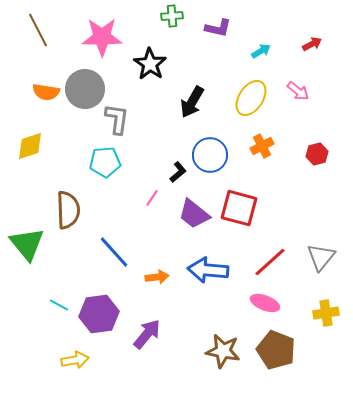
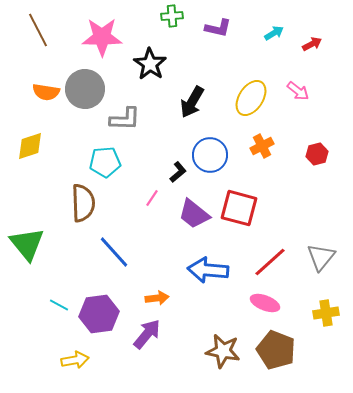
cyan arrow: moved 13 px right, 18 px up
gray L-shape: moved 8 px right; rotated 84 degrees clockwise
brown semicircle: moved 15 px right, 7 px up
orange arrow: moved 21 px down
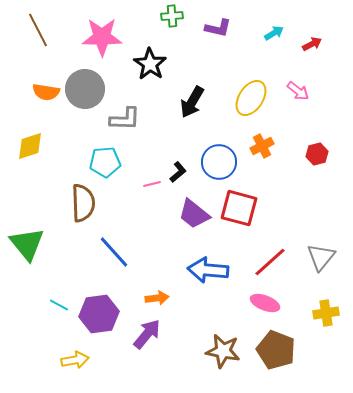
blue circle: moved 9 px right, 7 px down
pink line: moved 14 px up; rotated 42 degrees clockwise
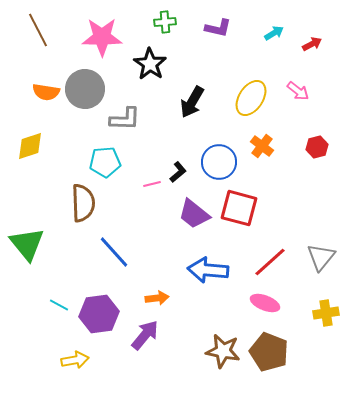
green cross: moved 7 px left, 6 px down
orange cross: rotated 25 degrees counterclockwise
red hexagon: moved 7 px up
purple arrow: moved 2 px left, 1 px down
brown pentagon: moved 7 px left, 2 px down
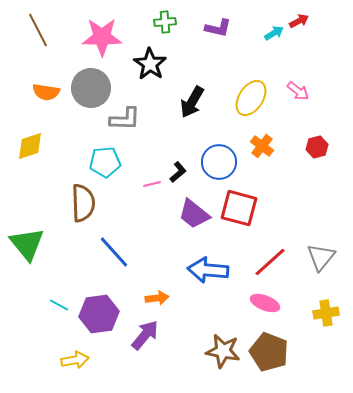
red arrow: moved 13 px left, 23 px up
gray circle: moved 6 px right, 1 px up
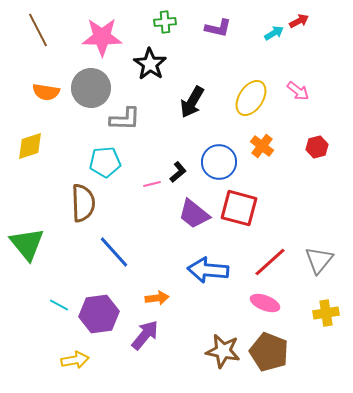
gray triangle: moved 2 px left, 3 px down
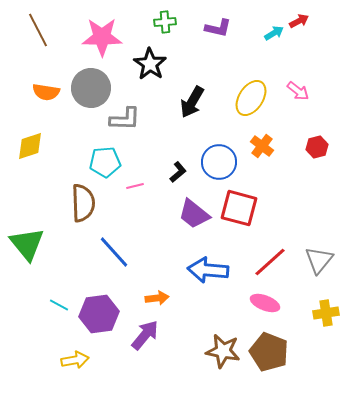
pink line: moved 17 px left, 2 px down
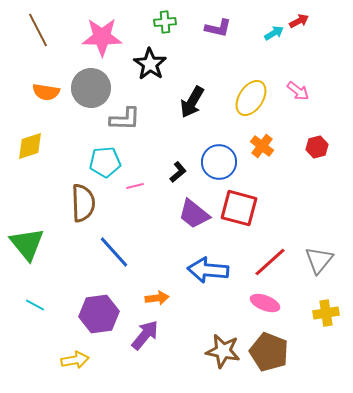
cyan line: moved 24 px left
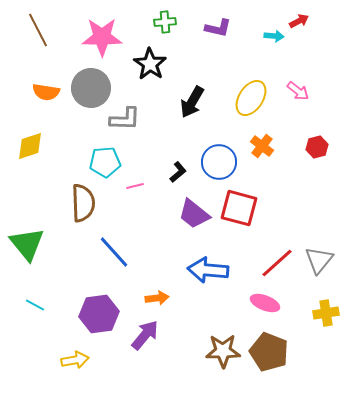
cyan arrow: moved 3 px down; rotated 36 degrees clockwise
red line: moved 7 px right, 1 px down
brown star: rotated 12 degrees counterclockwise
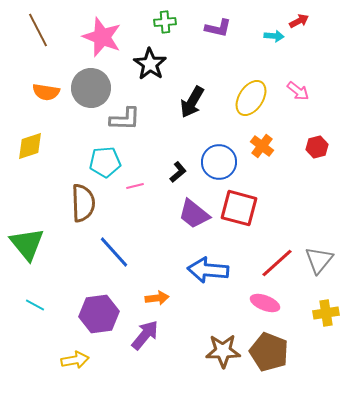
pink star: rotated 21 degrees clockwise
